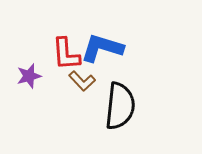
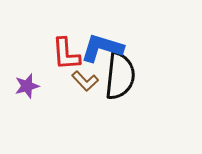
purple star: moved 2 px left, 10 px down
brown L-shape: moved 3 px right
black semicircle: moved 30 px up
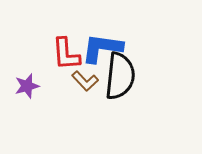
blue L-shape: rotated 9 degrees counterclockwise
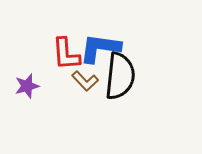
blue L-shape: moved 2 px left
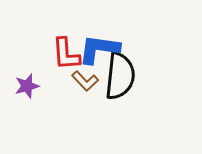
blue L-shape: moved 1 px left, 1 px down
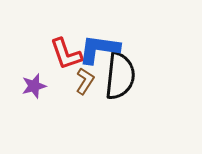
red L-shape: rotated 15 degrees counterclockwise
brown L-shape: rotated 104 degrees counterclockwise
purple star: moved 7 px right
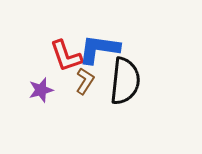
red L-shape: moved 2 px down
black semicircle: moved 5 px right, 5 px down
purple star: moved 7 px right, 4 px down
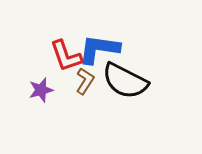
black semicircle: rotated 111 degrees clockwise
